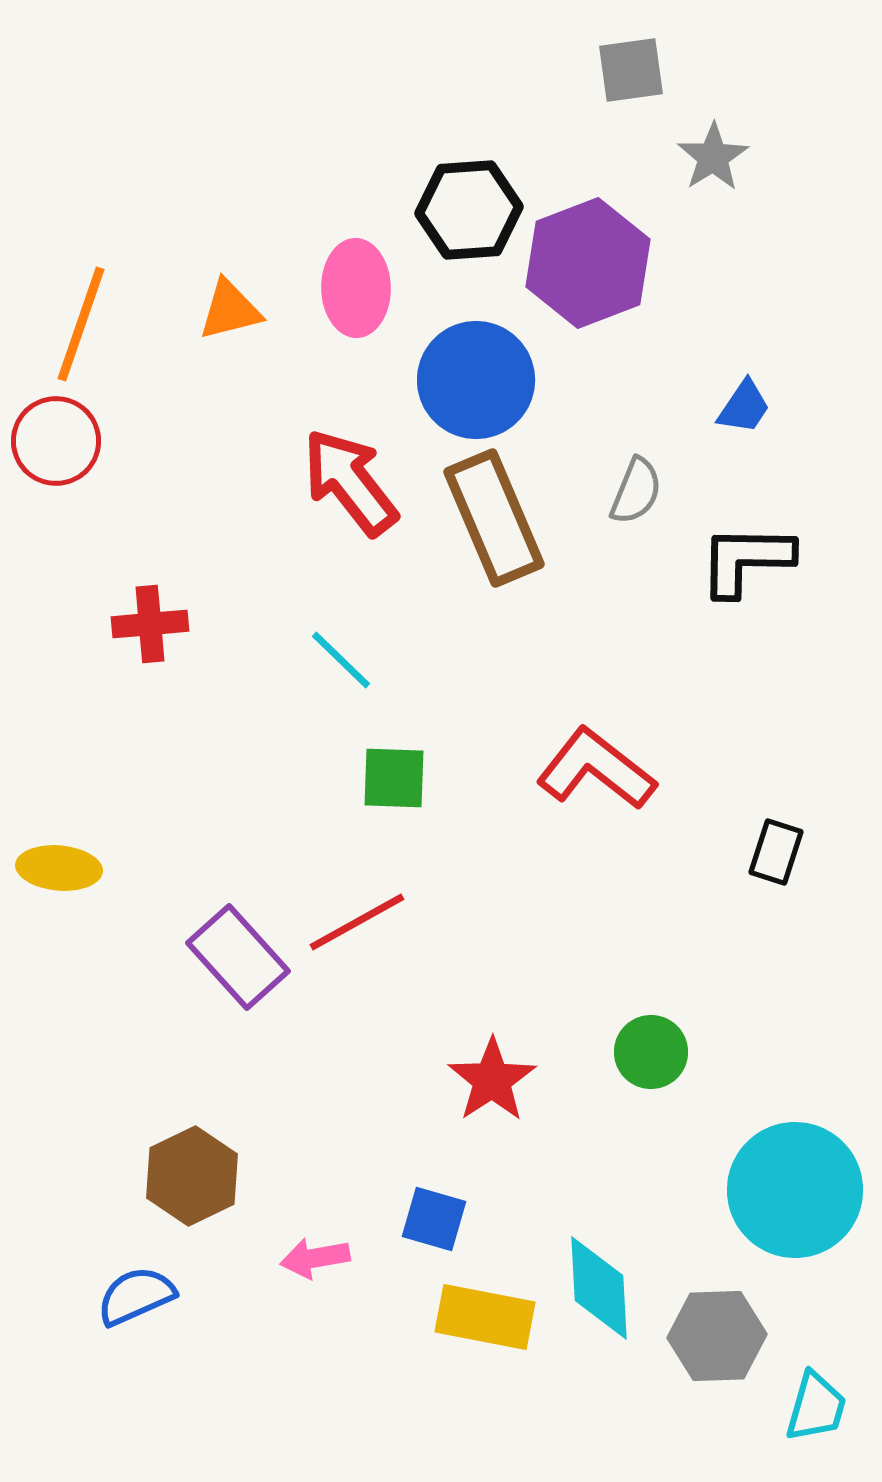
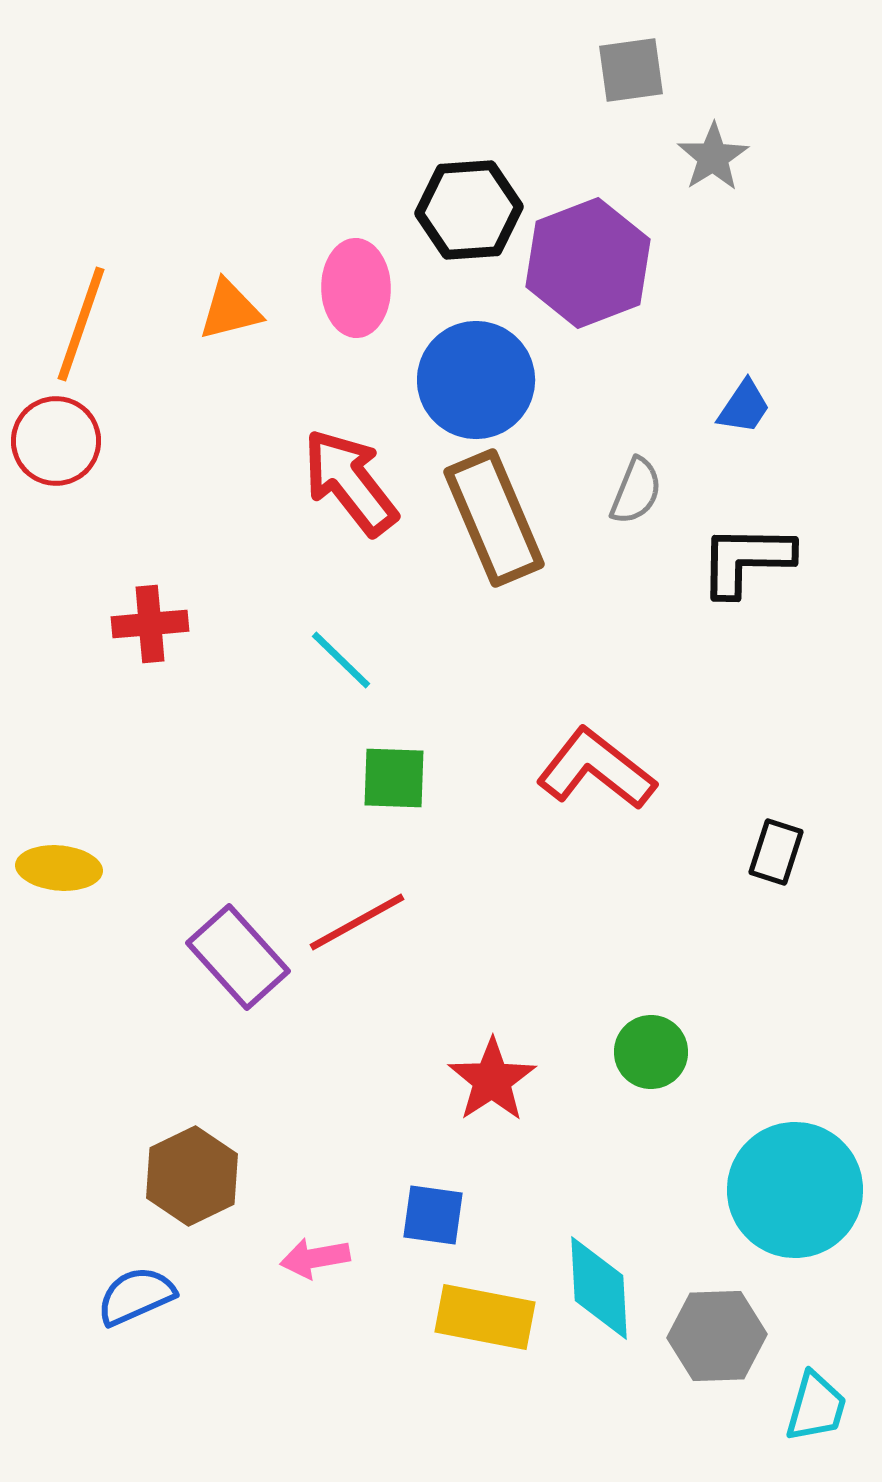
blue square: moved 1 px left, 4 px up; rotated 8 degrees counterclockwise
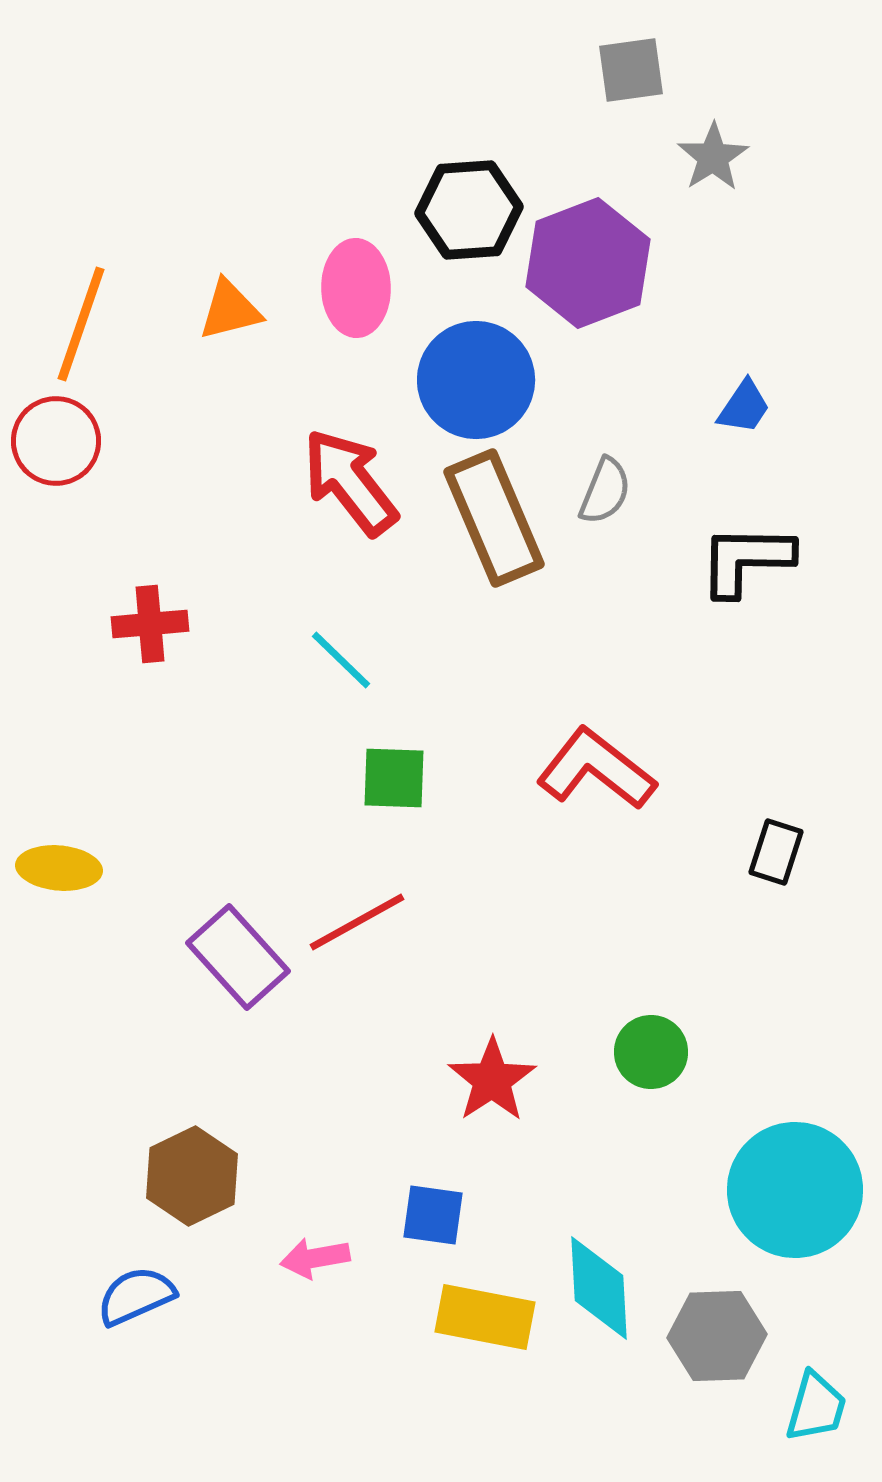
gray semicircle: moved 31 px left
